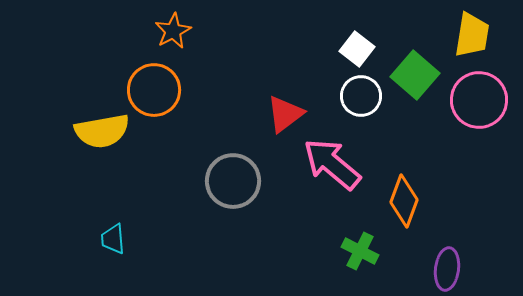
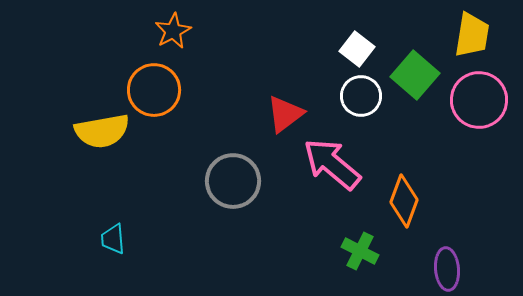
purple ellipse: rotated 12 degrees counterclockwise
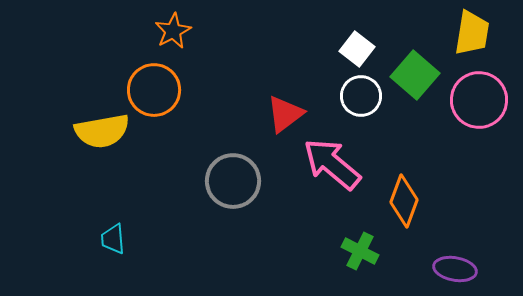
yellow trapezoid: moved 2 px up
purple ellipse: moved 8 px right; rotated 75 degrees counterclockwise
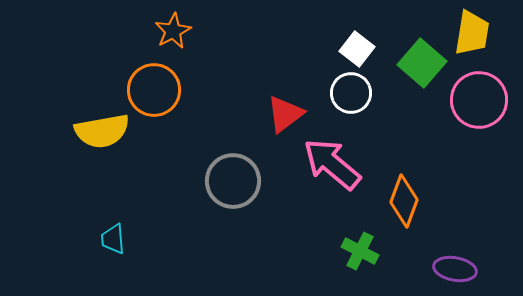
green square: moved 7 px right, 12 px up
white circle: moved 10 px left, 3 px up
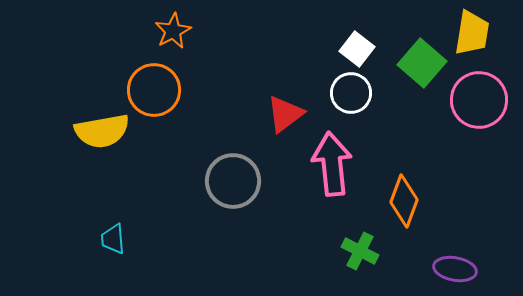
pink arrow: rotated 44 degrees clockwise
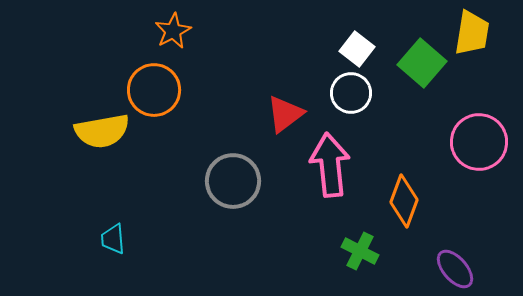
pink circle: moved 42 px down
pink arrow: moved 2 px left, 1 px down
purple ellipse: rotated 39 degrees clockwise
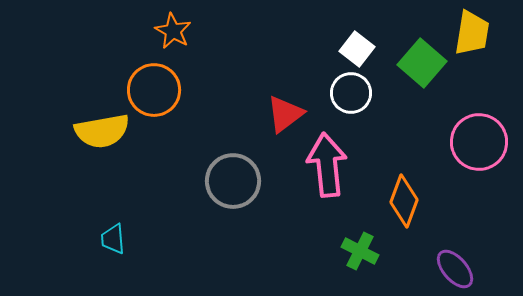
orange star: rotated 15 degrees counterclockwise
pink arrow: moved 3 px left
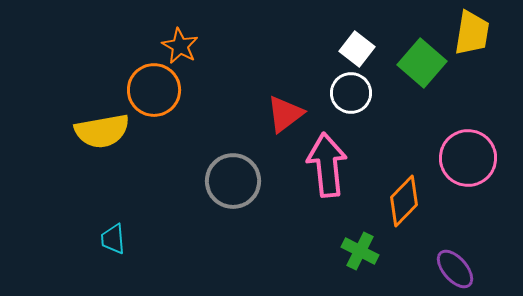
orange star: moved 7 px right, 15 px down
pink circle: moved 11 px left, 16 px down
orange diamond: rotated 24 degrees clockwise
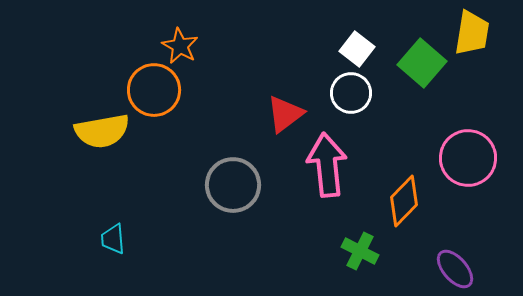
gray circle: moved 4 px down
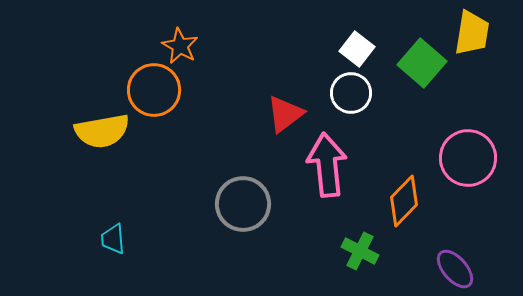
gray circle: moved 10 px right, 19 px down
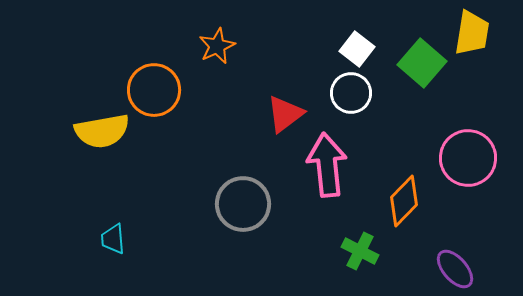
orange star: moved 37 px right; rotated 18 degrees clockwise
